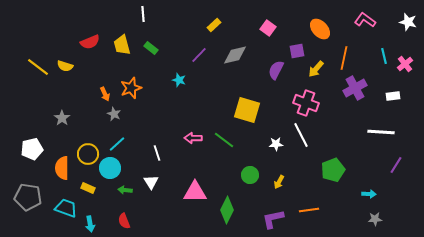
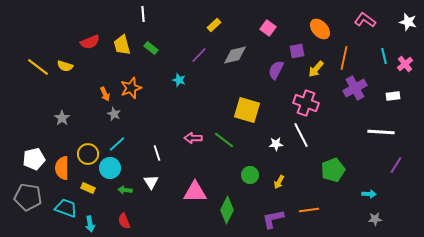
white pentagon at (32, 149): moved 2 px right, 10 px down
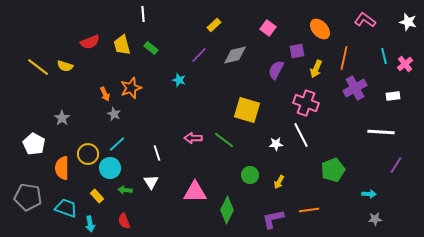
yellow arrow at (316, 69): rotated 18 degrees counterclockwise
white pentagon at (34, 159): moved 15 px up; rotated 30 degrees counterclockwise
yellow rectangle at (88, 188): moved 9 px right, 8 px down; rotated 24 degrees clockwise
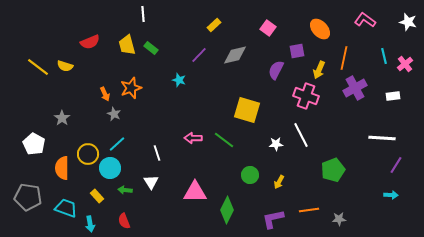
yellow trapezoid at (122, 45): moved 5 px right
yellow arrow at (316, 69): moved 3 px right, 1 px down
pink cross at (306, 103): moved 7 px up
white line at (381, 132): moved 1 px right, 6 px down
cyan arrow at (369, 194): moved 22 px right, 1 px down
gray star at (375, 219): moved 36 px left
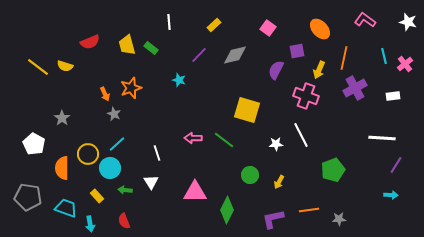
white line at (143, 14): moved 26 px right, 8 px down
